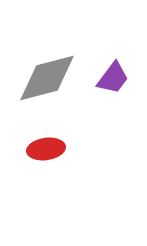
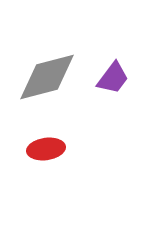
gray diamond: moved 1 px up
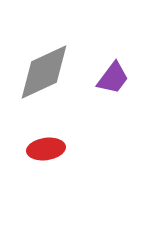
gray diamond: moved 3 px left, 5 px up; rotated 10 degrees counterclockwise
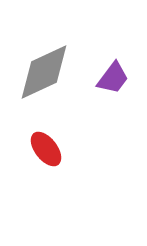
red ellipse: rotated 60 degrees clockwise
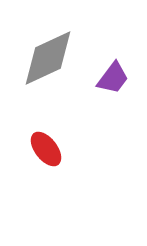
gray diamond: moved 4 px right, 14 px up
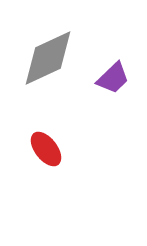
purple trapezoid: rotated 9 degrees clockwise
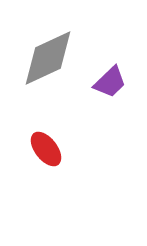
purple trapezoid: moved 3 px left, 4 px down
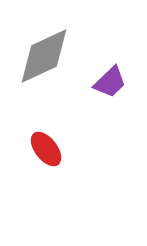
gray diamond: moved 4 px left, 2 px up
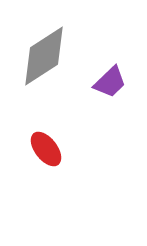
gray diamond: rotated 8 degrees counterclockwise
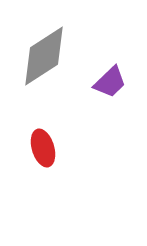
red ellipse: moved 3 px left, 1 px up; rotated 21 degrees clockwise
